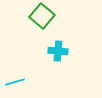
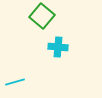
cyan cross: moved 4 px up
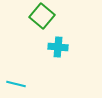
cyan line: moved 1 px right, 2 px down; rotated 30 degrees clockwise
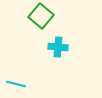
green square: moved 1 px left
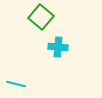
green square: moved 1 px down
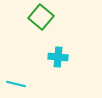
cyan cross: moved 10 px down
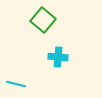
green square: moved 2 px right, 3 px down
